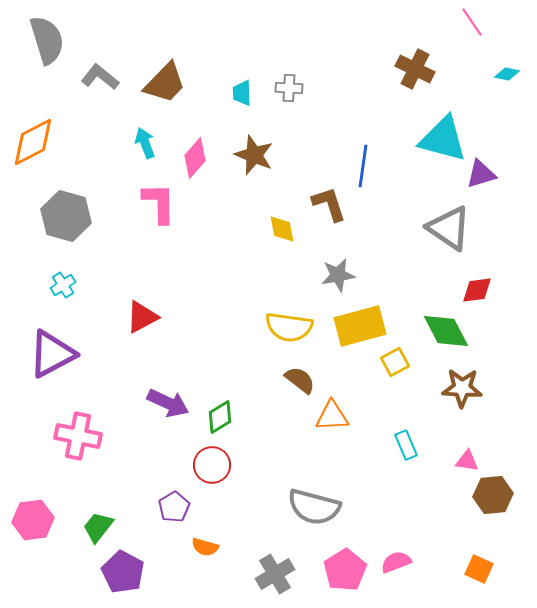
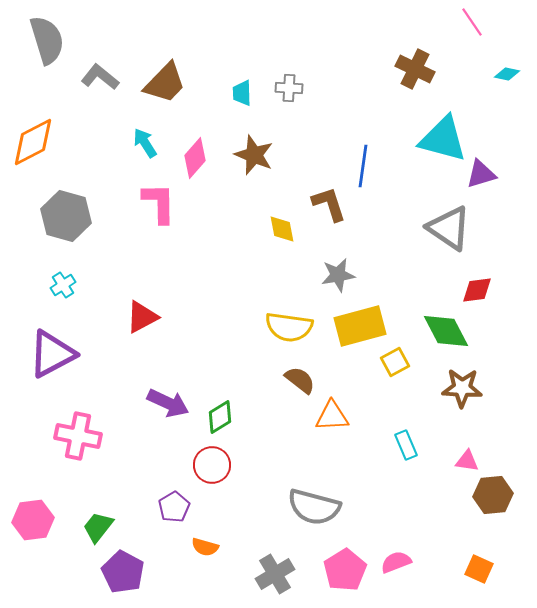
cyan arrow at (145, 143): rotated 12 degrees counterclockwise
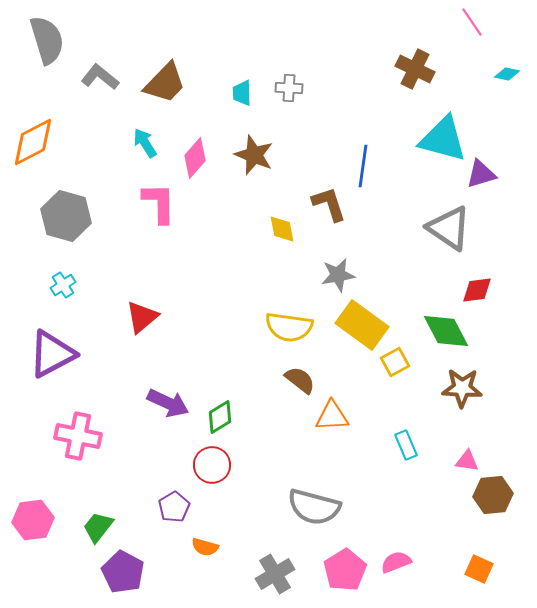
red triangle at (142, 317): rotated 12 degrees counterclockwise
yellow rectangle at (360, 326): moved 2 px right, 1 px up; rotated 51 degrees clockwise
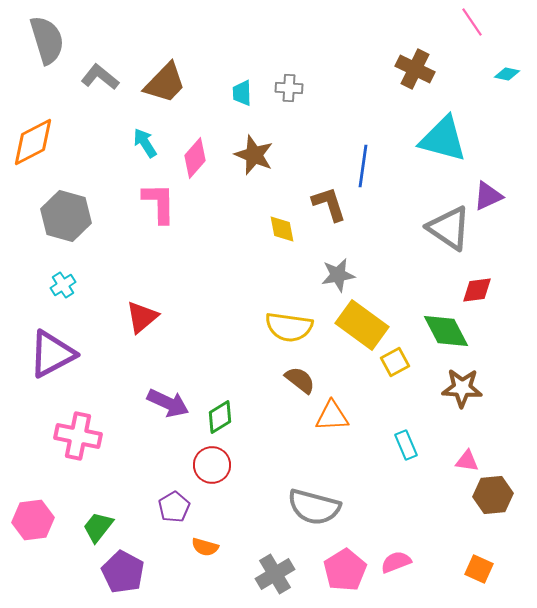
purple triangle at (481, 174): moved 7 px right, 22 px down; rotated 8 degrees counterclockwise
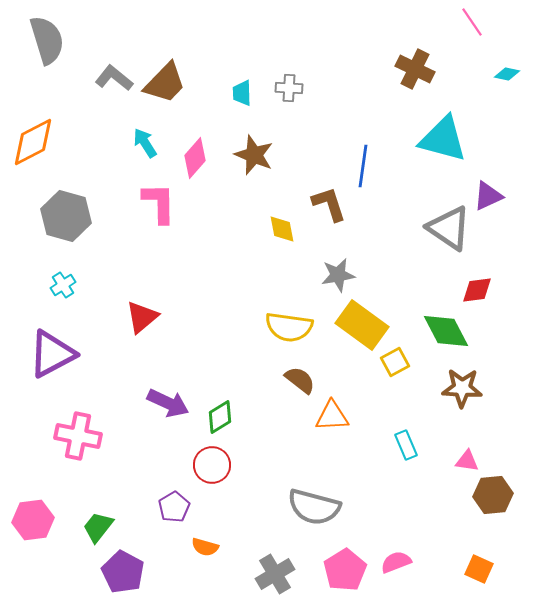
gray L-shape at (100, 77): moved 14 px right, 1 px down
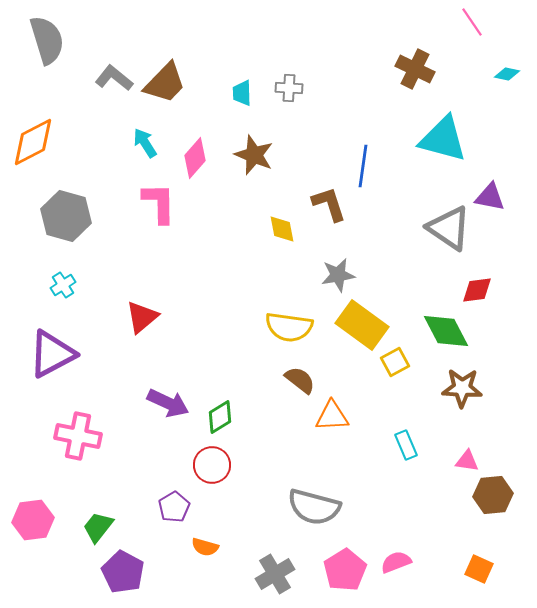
purple triangle at (488, 196): moved 2 px right, 1 px down; rotated 36 degrees clockwise
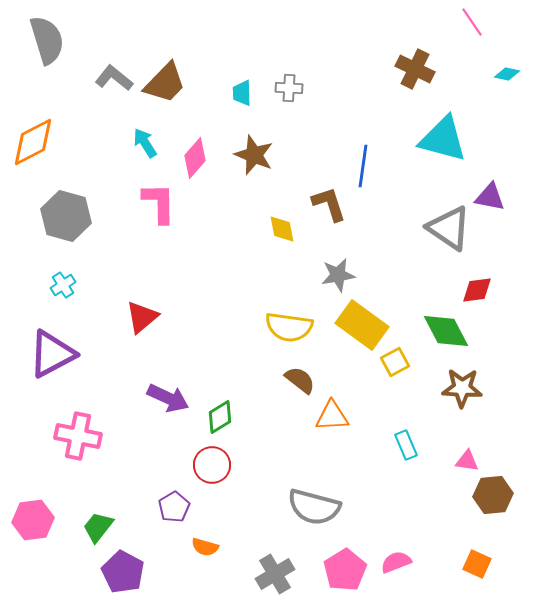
purple arrow at (168, 403): moved 5 px up
orange square at (479, 569): moved 2 px left, 5 px up
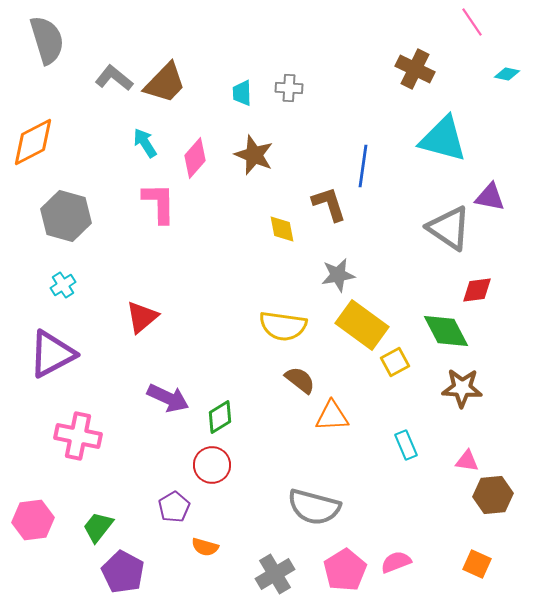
yellow semicircle at (289, 327): moved 6 px left, 1 px up
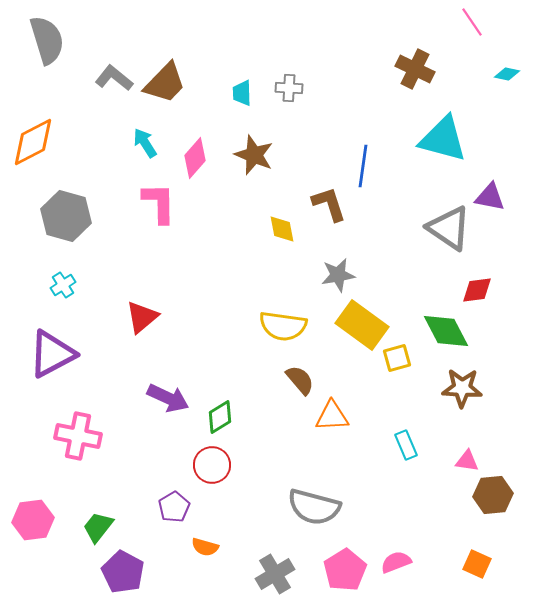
yellow square at (395, 362): moved 2 px right, 4 px up; rotated 12 degrees clockwise
brown semicircle at (300, 380): rotated 12 degrees clockwise
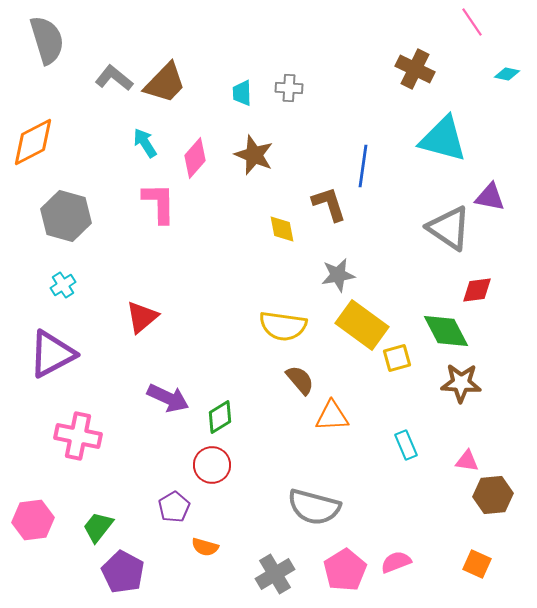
brown star at (462, 388): moved 1 px left, 5 px up
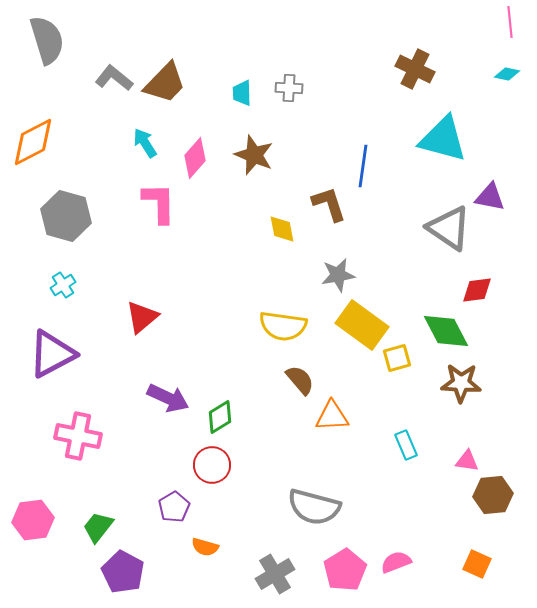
pink line at (472, 22): moved 38 px right; rotated 28 degrees clockwise
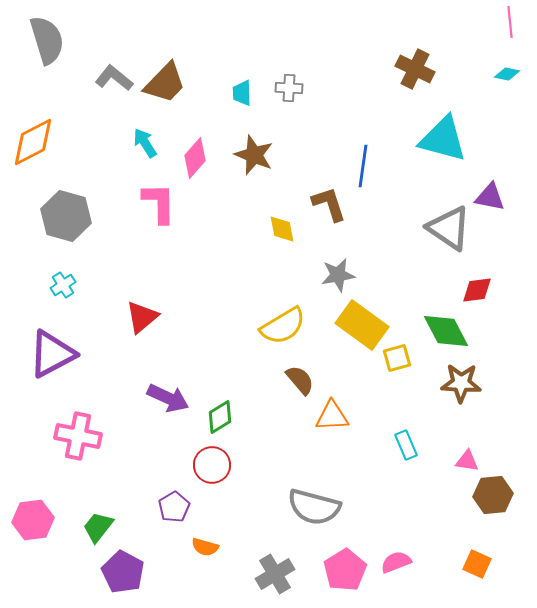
yellow semicircle at (283, 326): rotated 39 degrees counterclockwise
